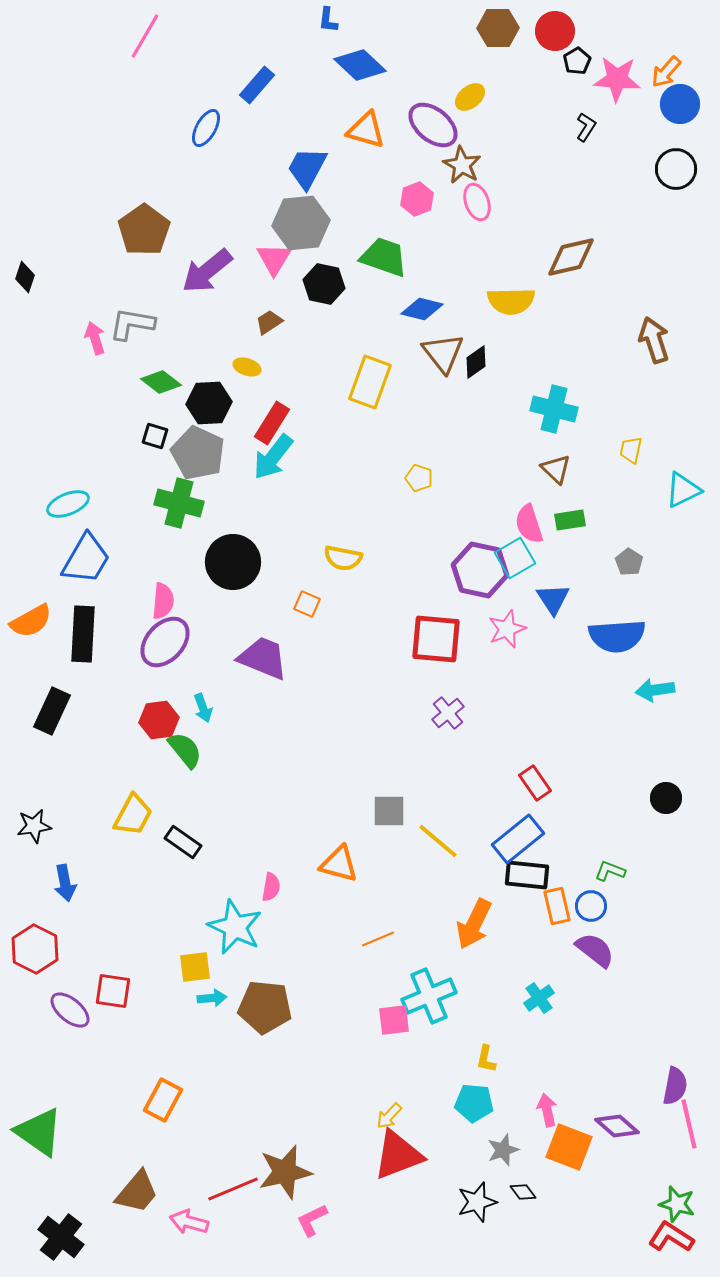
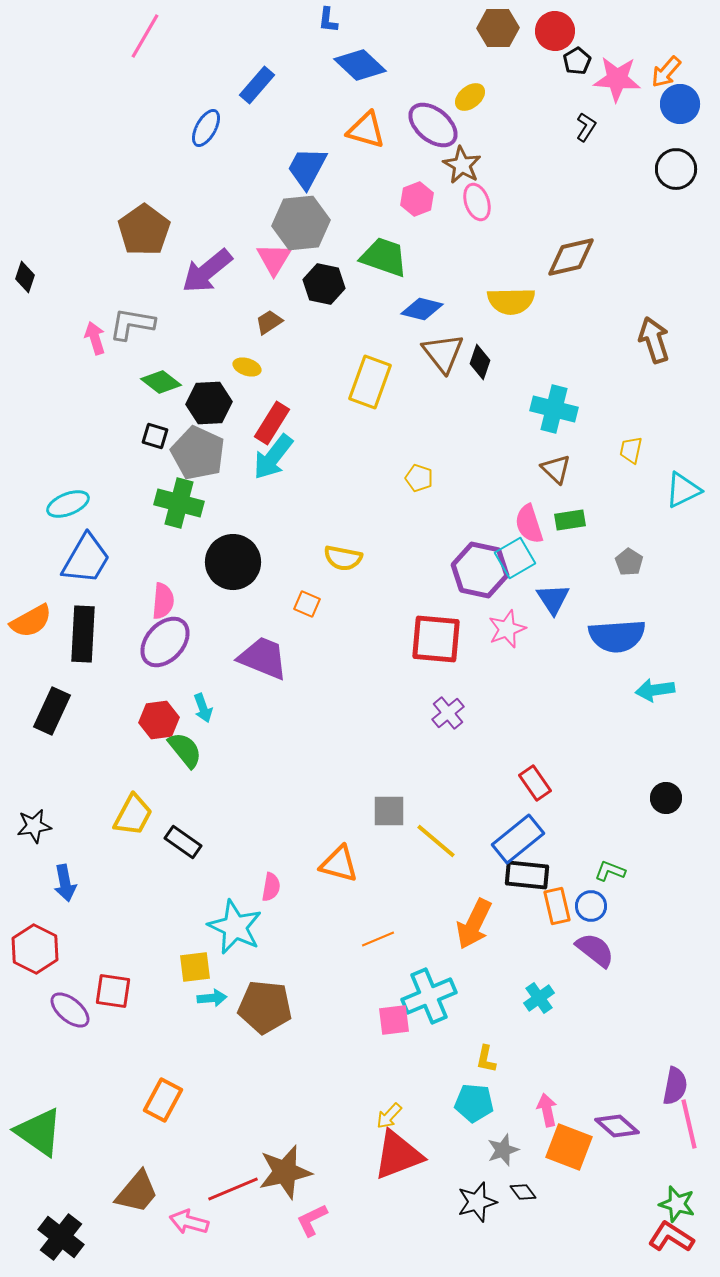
black diamond at (476, 362): moved 4 px right; rotated 36 degrees counterclockwise
yellow line at (438, 841): moved 2 px left
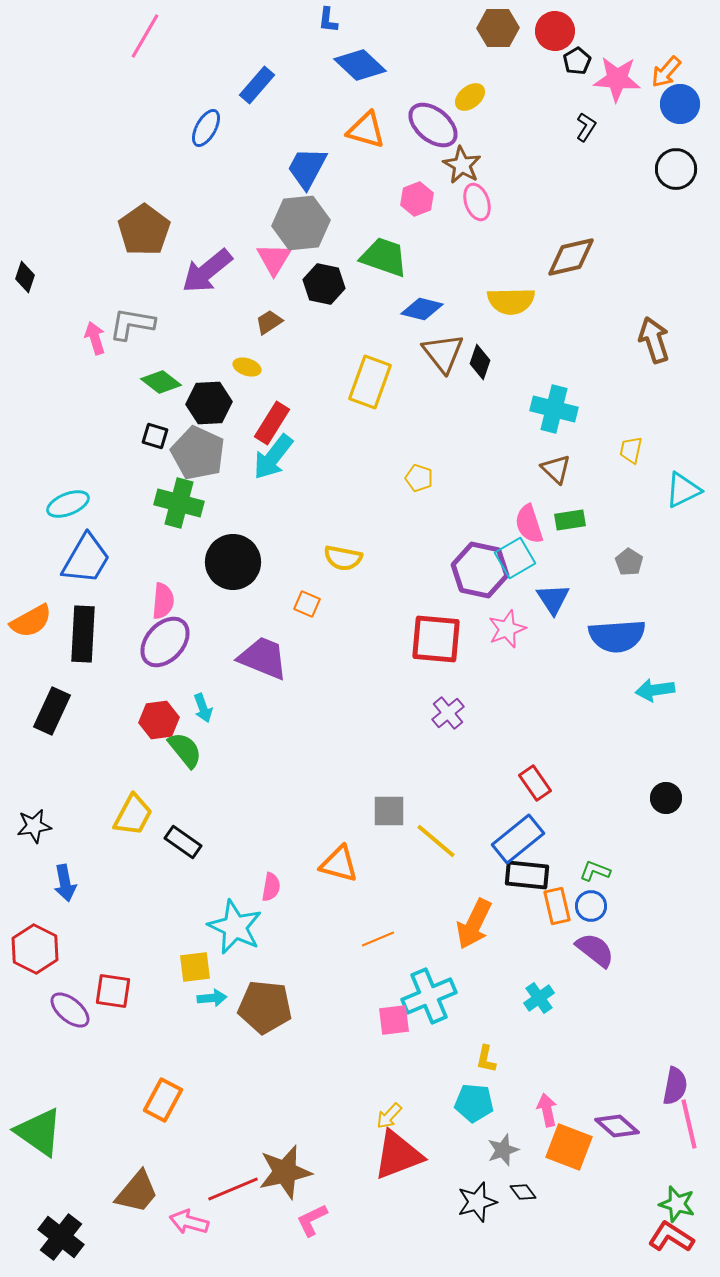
green L-shape at (610, 871): moved 15 px left
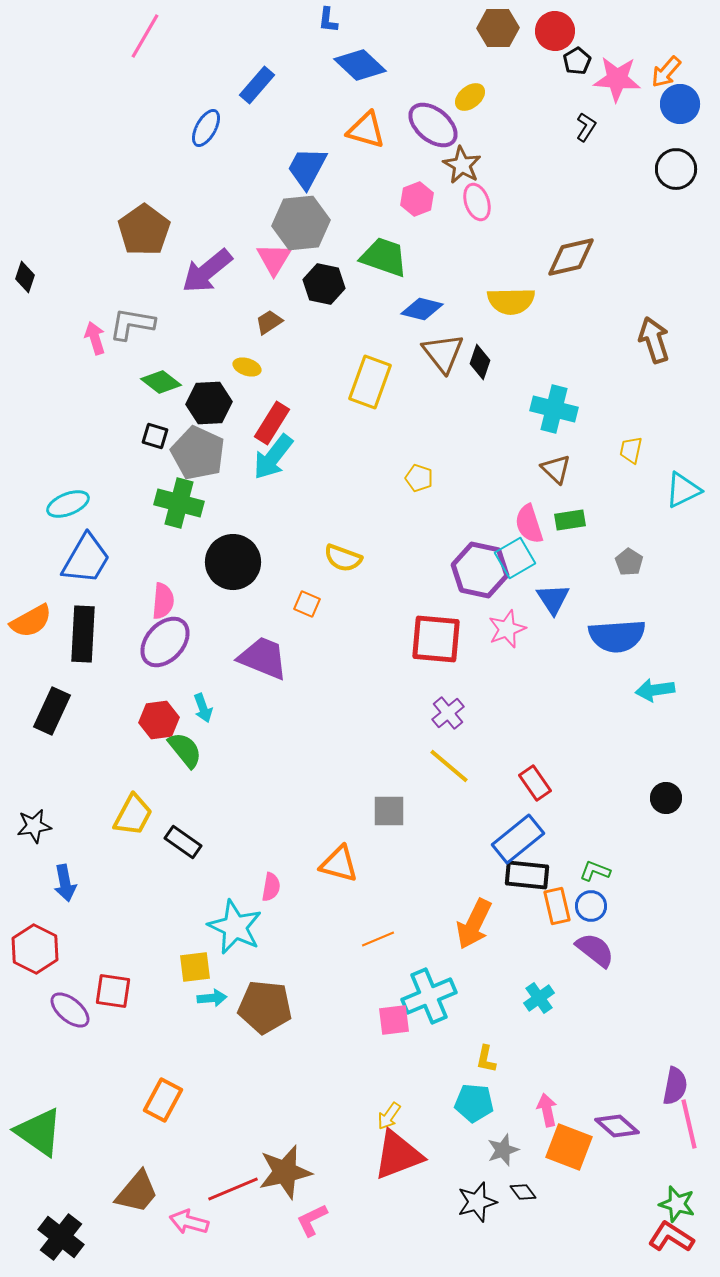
yellow semicircle at (343, 558): rotated 9 degrees clockwise
yellow line at (436, 841): moved 13 px right, 75 px up
yellow arrow at (389, 1116): rotated 8 degrees counterclockwise
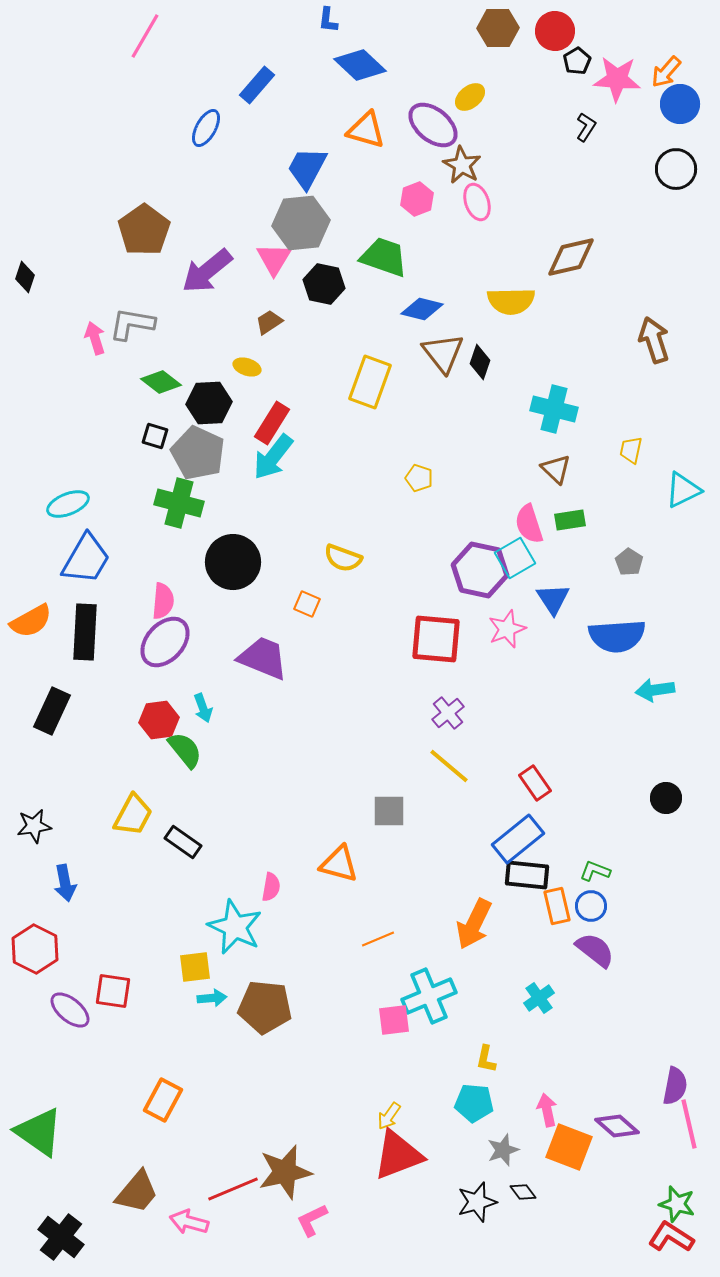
black rectangle at (83, 634): moved 2 px right, 2 px up
